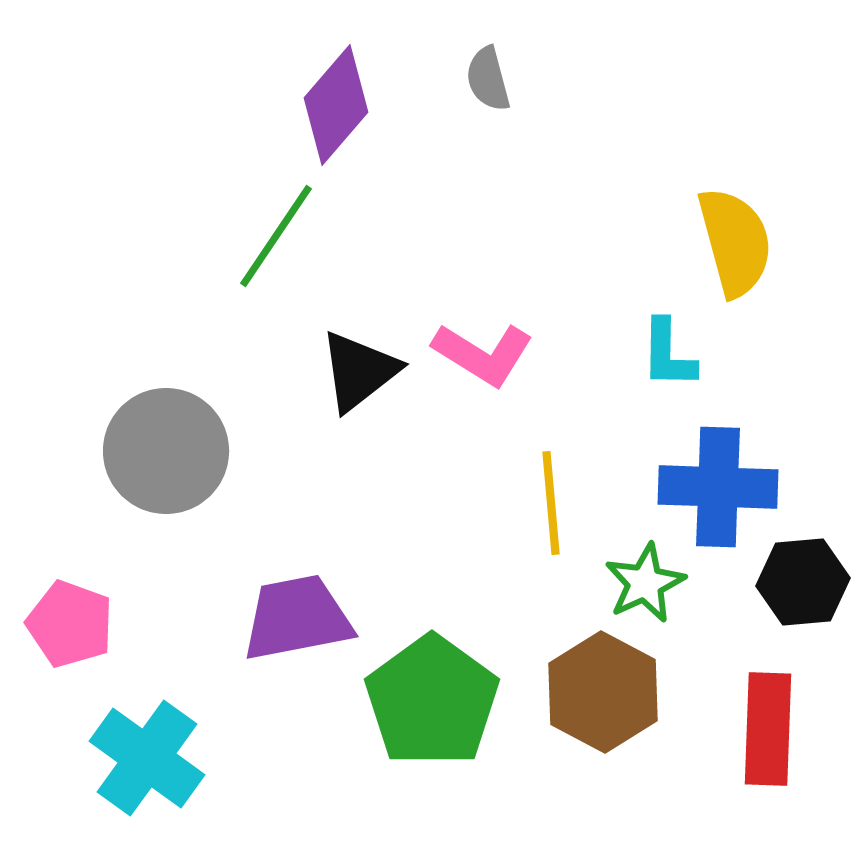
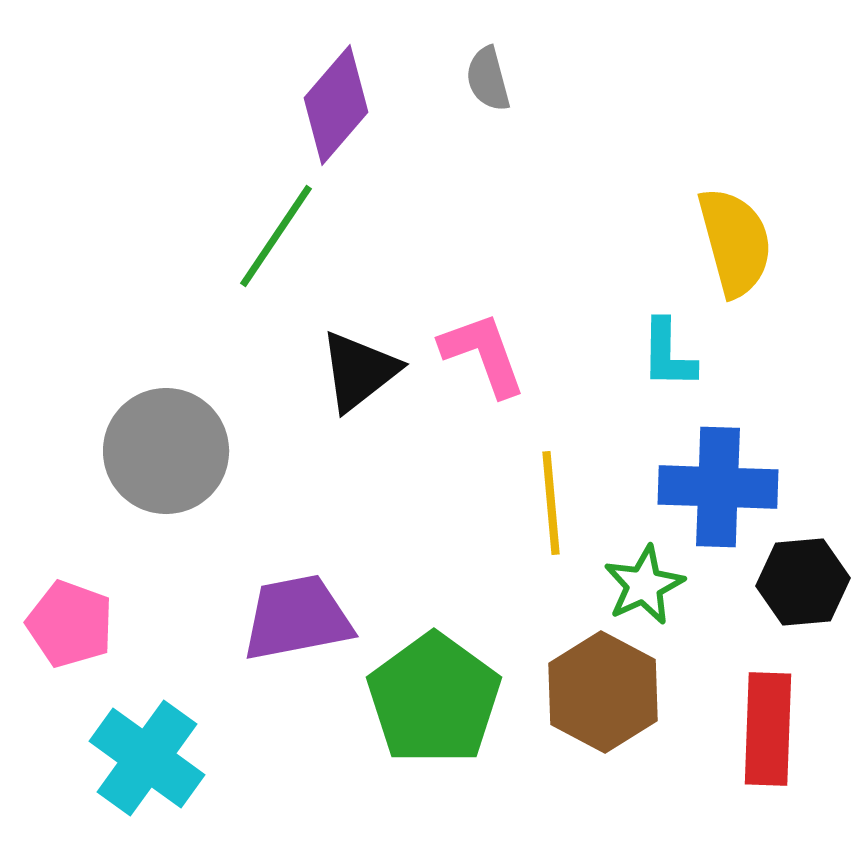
pink L-shape: rotated 142 degrees counterclockwise
green star: moved 1 px left, 2 px down
green pentagon: moved 2 px right, 2 px up
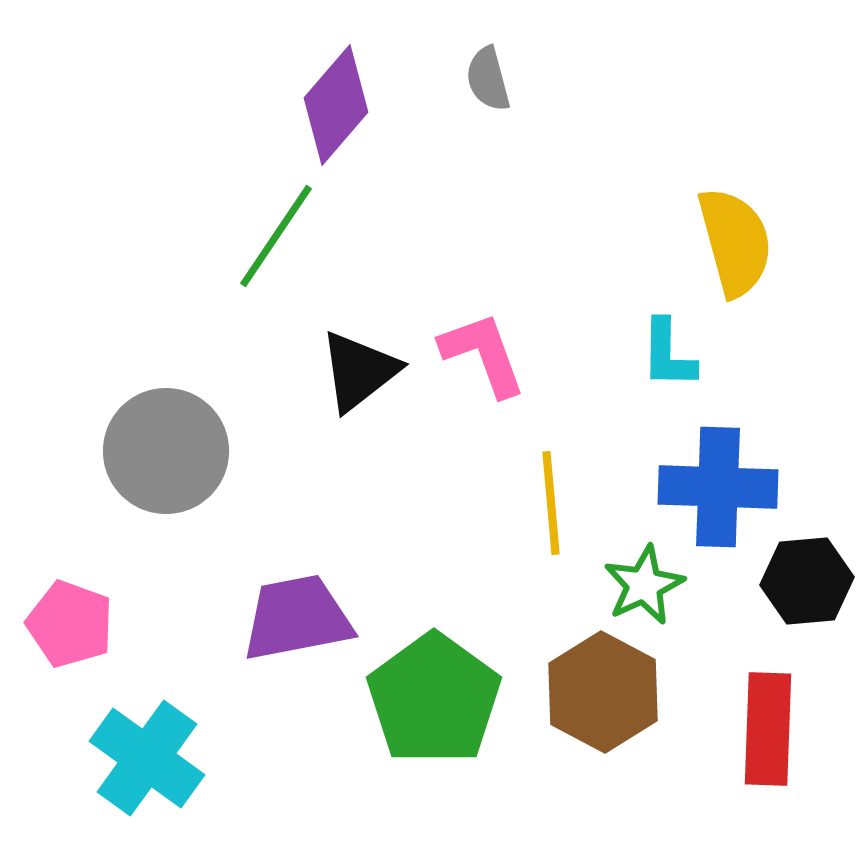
black hexagon: moved 4 px right, 1 px up
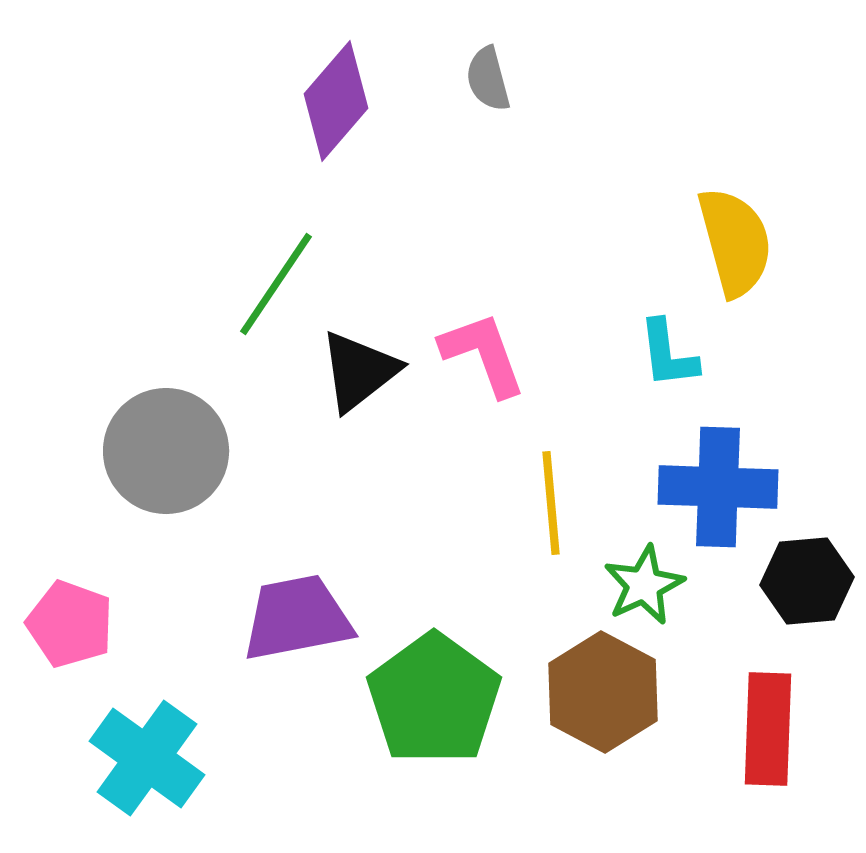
purple diamond: moved 4 px up
green line: moved 48 px down
cyan L-shape: rotated 8 degrees counterclockwise
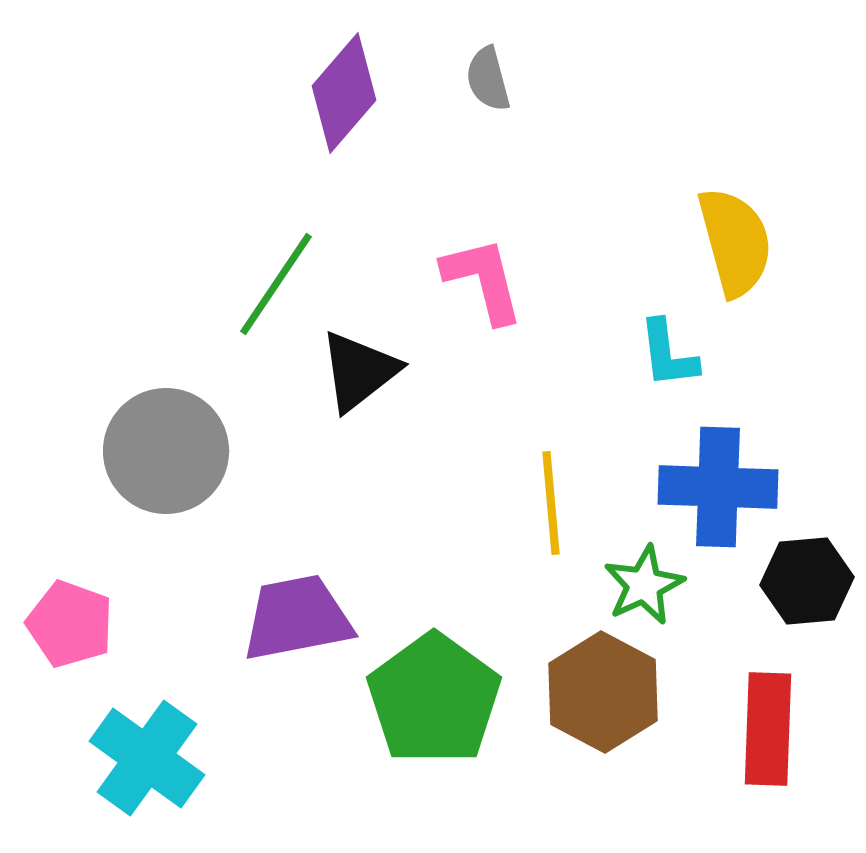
purple diamond: moved 8 px right, 8 px up
pink L-shape: moved 74 px up; rotated 6 degrees clockwise
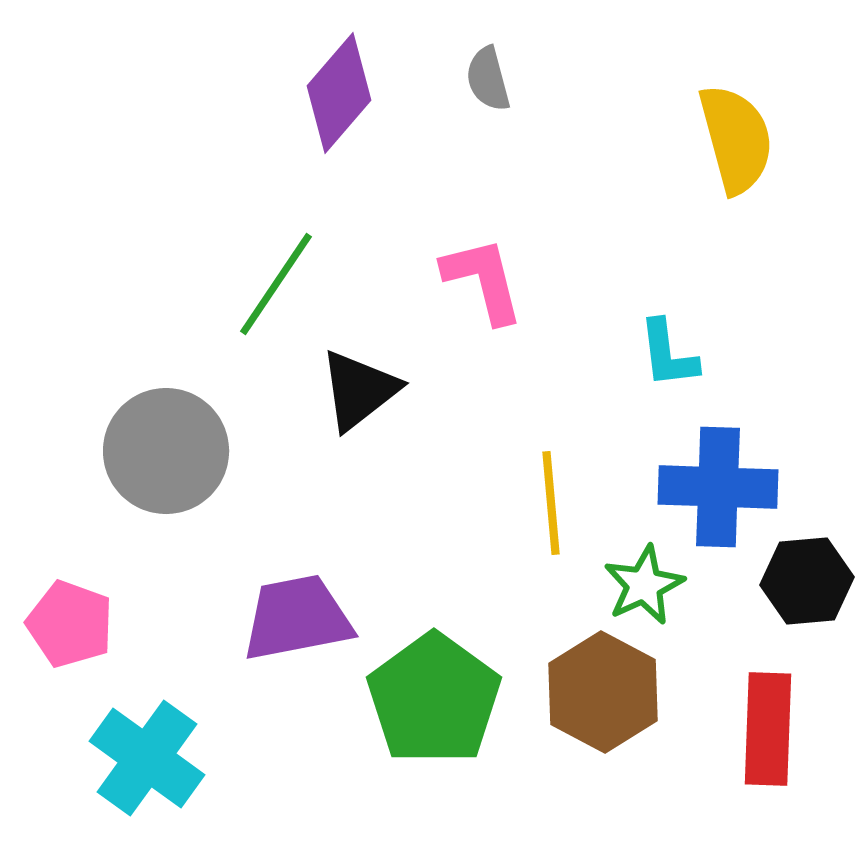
purple diamond: moved 5 px left
yellow semicircle: moved 1 px right, 103 px up
black triangle: moved 19 px down
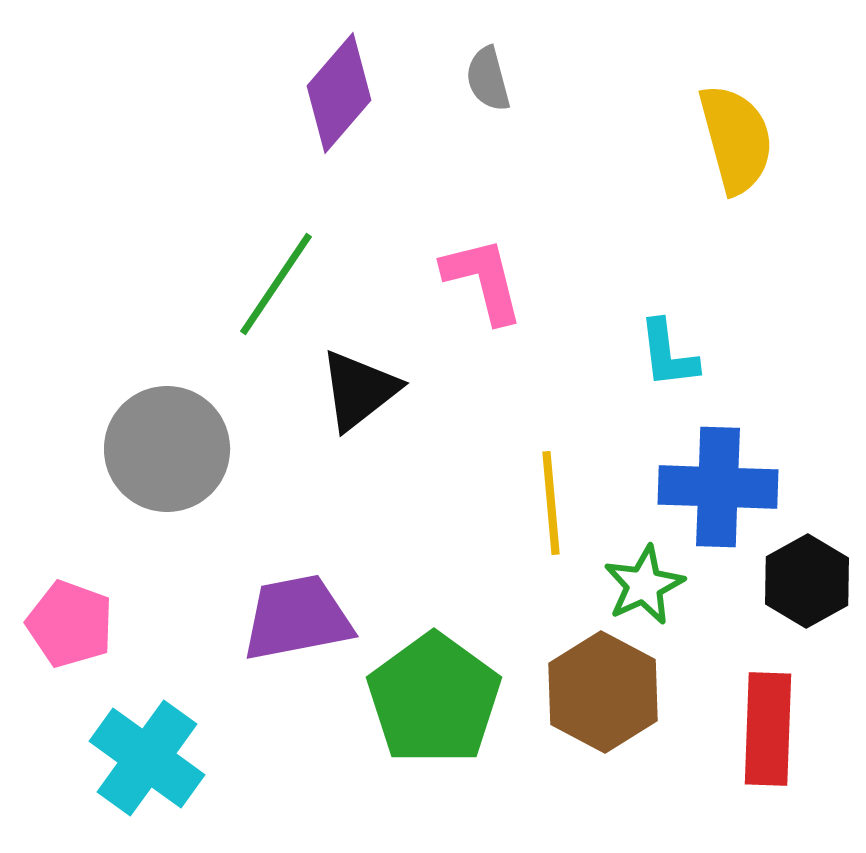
gray circle: moved 1 px right, 2 px up
black hexagon: rotated 24 degrees counterclockwise
